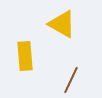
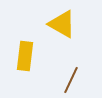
yellow rectangle: rotated 12 degrees clockwise
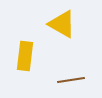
brown line: rotated 56 degrees clockwise
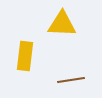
yellow triangle: rotated 28 degrees counterclockwise
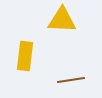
yellow triangle: moved 4 px up
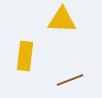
brown line: moved 1 px left; rotated 12 degrees counterclockwise
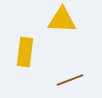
yellow rectangle: moved 4 px up
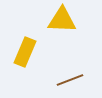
yellow rectangle: rotated 16 degrees clockwise
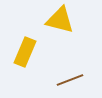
yellow triangle: moved 2 px left; rotated 12 degrees clockwise
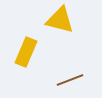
yellow rectangle: moved 1 px right
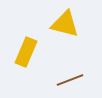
yellow triangle: moved 5 px right, 4 px down
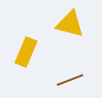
yellow triangle: moved 5 px right
